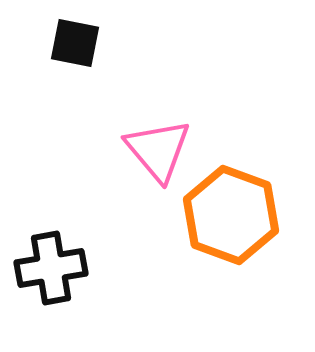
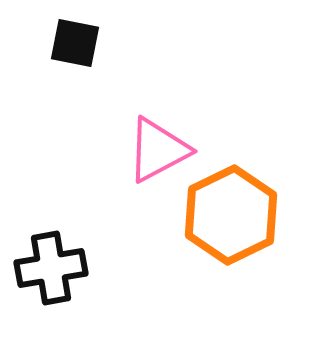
pink triangle: rotated 42 degrees clockwise
orange hexagon: rotated 14 degrees clockwise
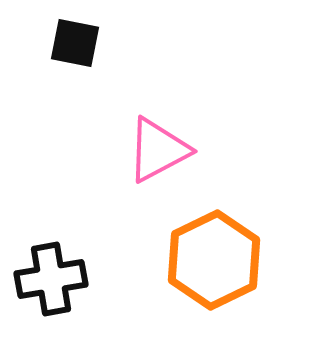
orange hexagon: moved 17 px left, 45 px down
black cross: moved 11 px down
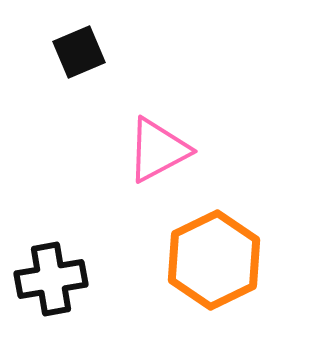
black square: moved 4 px right, 9 px down; rotated 34 degrees counterclockwise
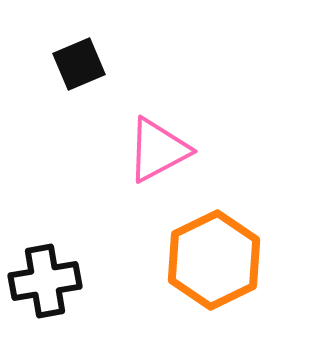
black square: moved 12 px down
black cross: moved 6 px left, 2 px down
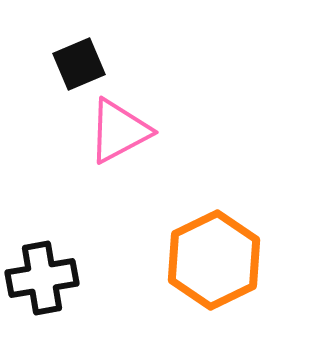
pink triangle: moved 39 px left, 19 px up
black cross: moved 3 px left, 3 px up
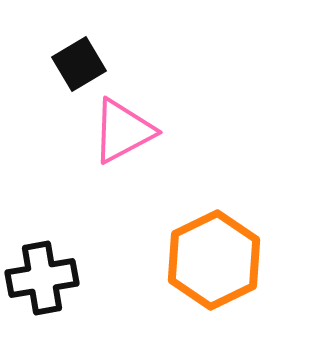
black square: rotated 8 degrees counterclockwise
pink triangle: moved 4 px right
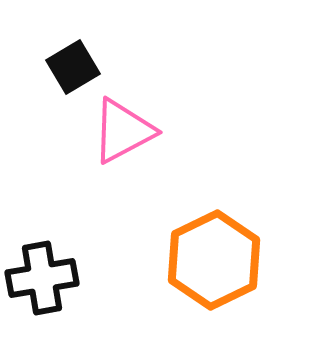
black square: moved 6 px left, 3 px down
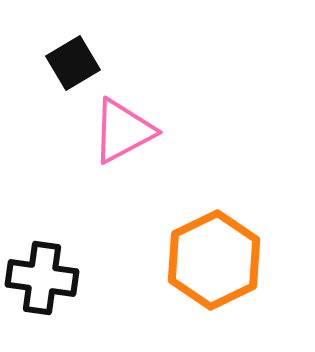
black square: moved 4 px up
black cross: rotated 18 degrees clockwise
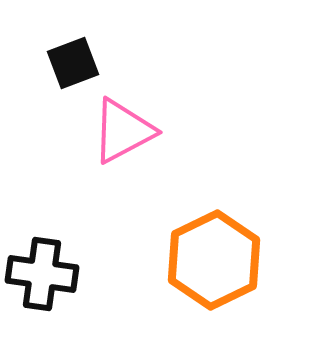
black square: rotated 10 degrees clockwise
black cross: moved 4 px up
